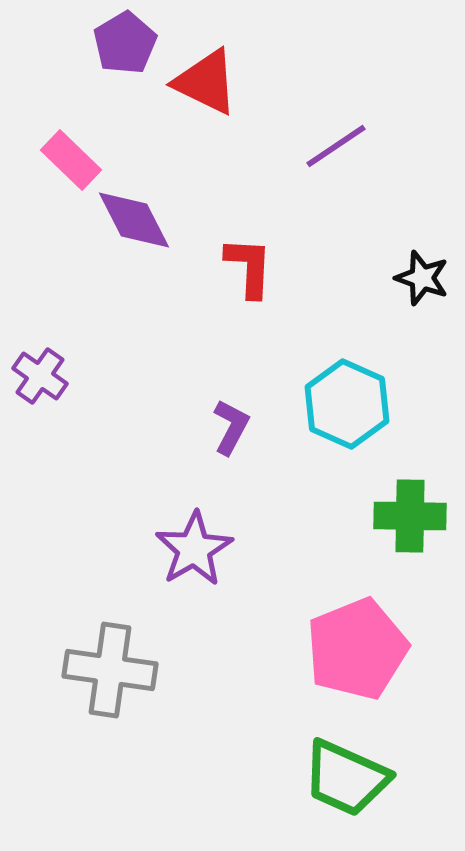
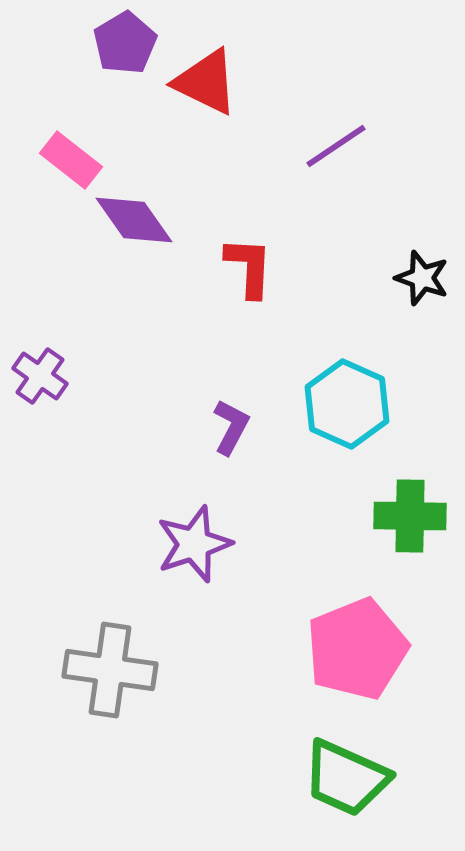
pink rectangle: rotated 6 degrees counterclockwise
purple diamond: rotated 8 degrees counterclockwise
purple star: moved 5 px up; rotated 12 degrees clockwise
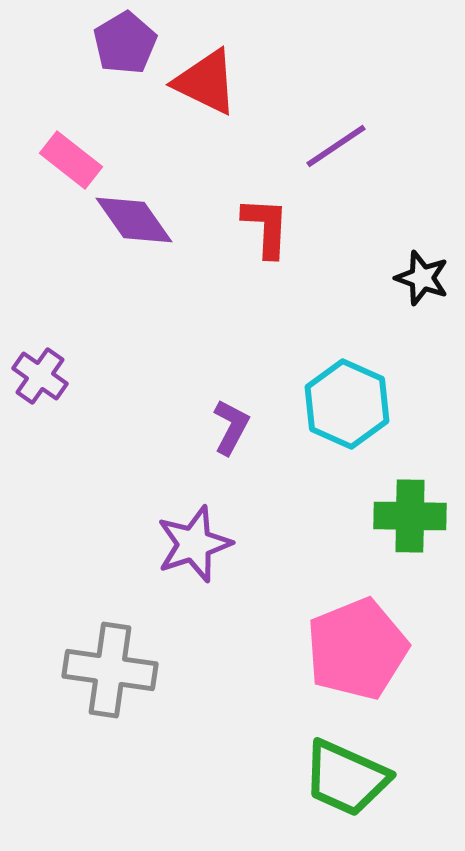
red L-shape: moved 17 px right, 40 px up
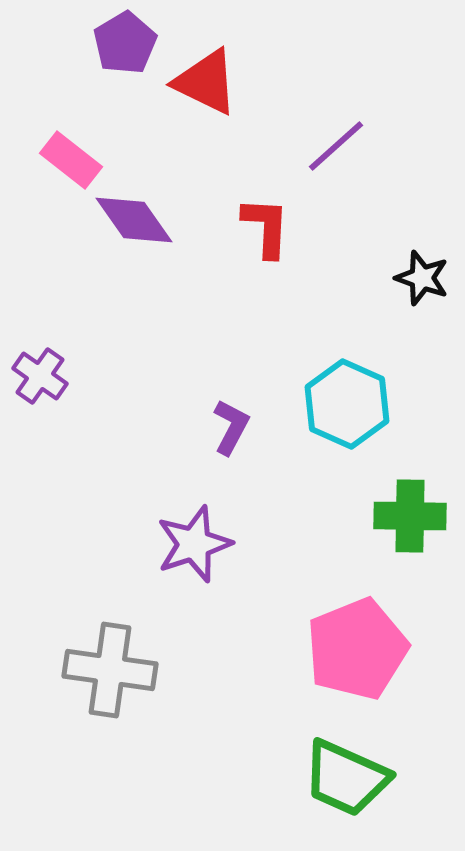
purple line: rotated 8 degrees counterclockwise
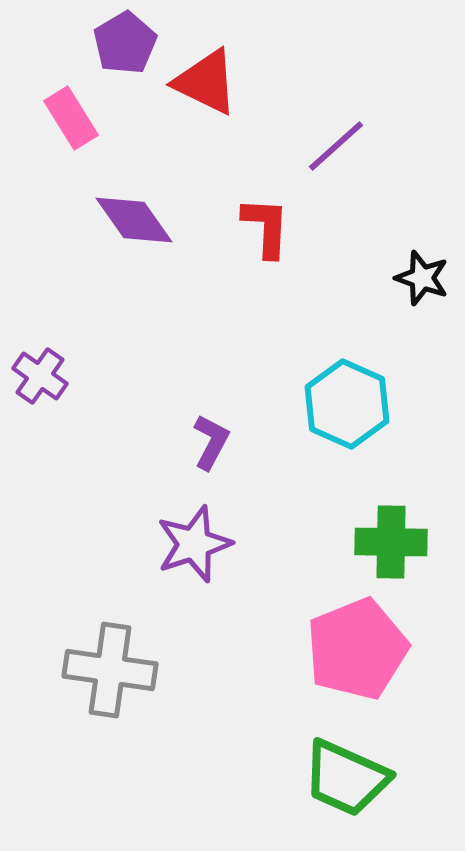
pink rectangle: moved 42 px up; rotated 20 degrees clockwise
purple L-shape: moved 20 px left, 15 px down
green cross: moved 19 px left, 26 px down
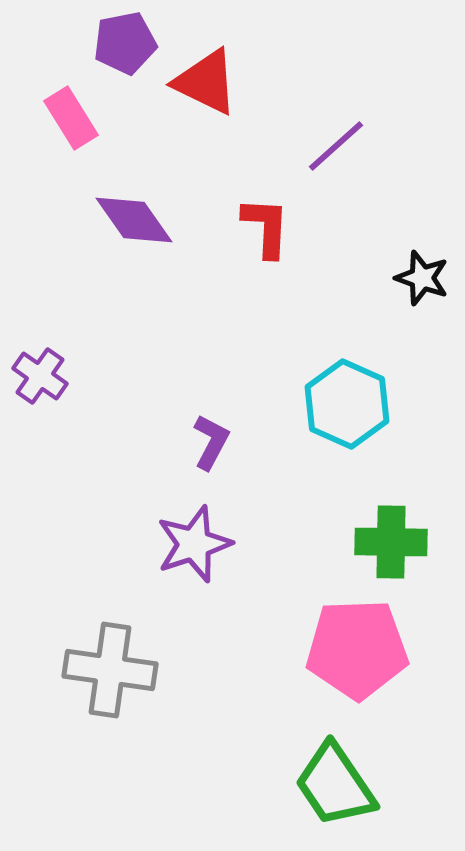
purple pentagon: rotated 20 degrees clockwise
pink pentagon: rotated 20 degrees clockwise
green trapezoid: moved 11 px left, 7 px down; rotated 32 degrees clockwise
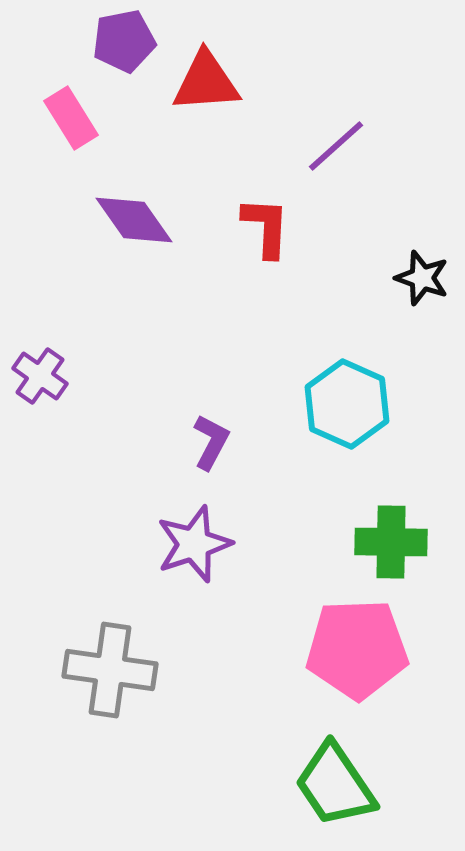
purple pentagon: moved 1 px left, 2 px up
red triangle: rotated 30 degrees counterclockwise
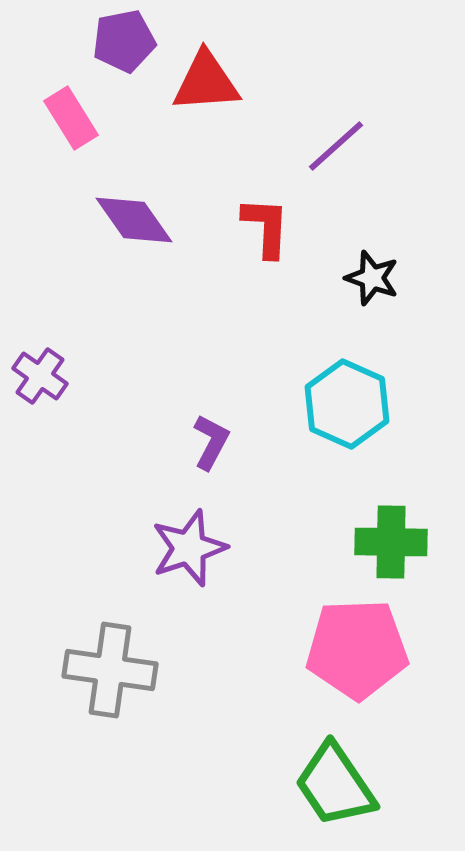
black star: moved 50 px left
purple star: moved 5 px left, 4 px down
